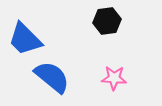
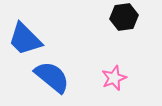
black hexagon: moved 17 px right, 4 px up
pink star: rotated 25 degrees counterclockwise
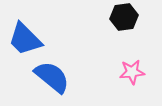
pink star: moved 18 px right, 6 px up; rotated 15 degrees clockwise
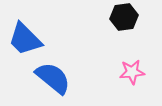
blue semicircle: moved 1 px right, 1 px down
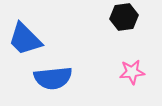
blue semicircle: rotated 135 degrees clockwise
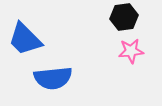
pink star: moved 1 px left, 21 px up
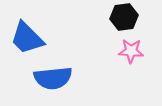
blue trapezoid: moved 2 px right, 1 px up
pink star: rotated 10 degrees clockwise
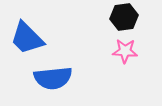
pink star: moved 6 px left
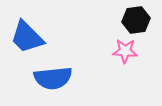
black hexagon: moved 12 px right, 3 px down
blue trapezoid: moved 1 px up
